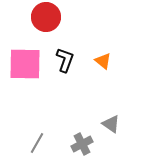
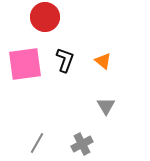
red circle: moved 1 px left
pink square: rotated 9 degrees counterclockwise
gray triangle: moved 5 px left, 18 px up; rotated 24 degrees clockwise
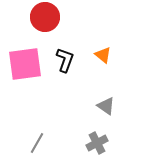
orange triangle: moved 6 px up
gray triangle: rotated 24 degrees counterclockwise
gray cross: moved 15 px right, 1 px up
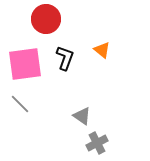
red circle: moved 1 px right, 2 px down
orange triangle: moved 1 px left, 5 px up
black L-shape: moved 2 px up
gray triangle: moved 24 px left, 10 px down
gray line: moved 17 px left, 39 px up; rotated 75 degrees counterclockwise
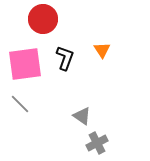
red circle: moved 3 px left
orange triangle: rotated 18 degrees clockwise
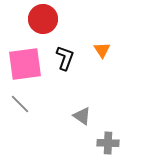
gray cross: moved 11 px right; rotated 30 degrees clockwise
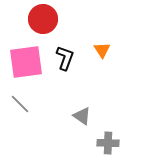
pink square: moved 1 px right, 2 px up
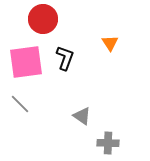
orange triangle: moved 8 px right, 7 px up
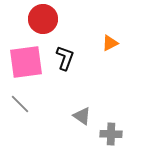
orange triangle: rotated 36 degrees clockwise
gray cross: moved 3 px right, 9 px up
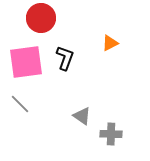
red circle: moved 2 px left, 1 px up
